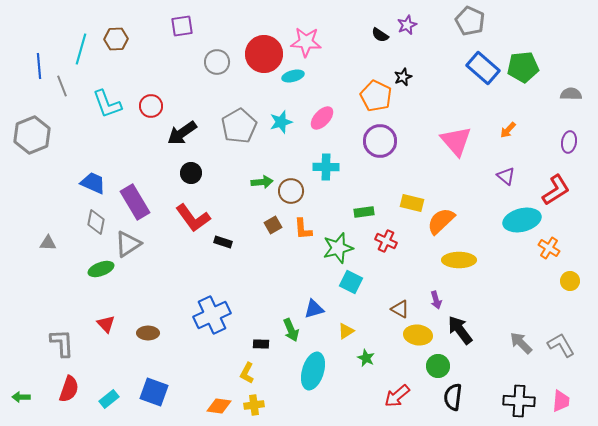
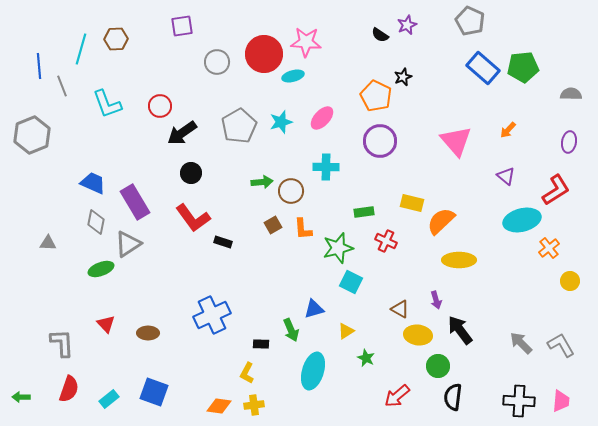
red circle at (151, 106): moved 9 px right
orange cross at (549, 248): rotated 20 degrees clockwise
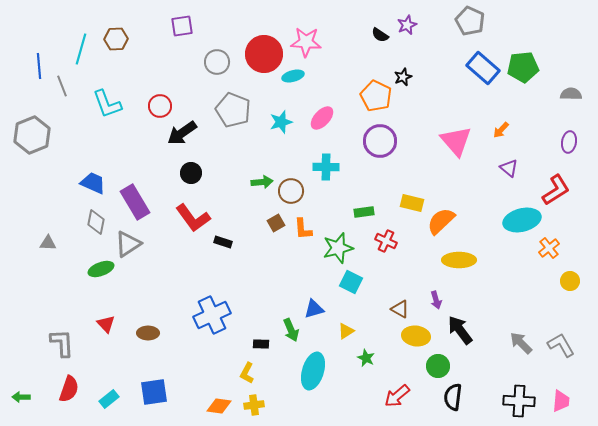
gray pentagon at (239, 126): moved 6 px left, 16 px up; rotated 20 degrees counterclockwise
orange arrow at (508, 130): moved 7 px left
purple triangle at (506, 176): moved 3 px right, 8 px up
brown square at (273, 225): moved 3 px right, 2 px up
yellow ellipse at (418, 335): moved 2 px left, 1 px down
blue square at (154, 392): rotated 28 degrees counterclockwise
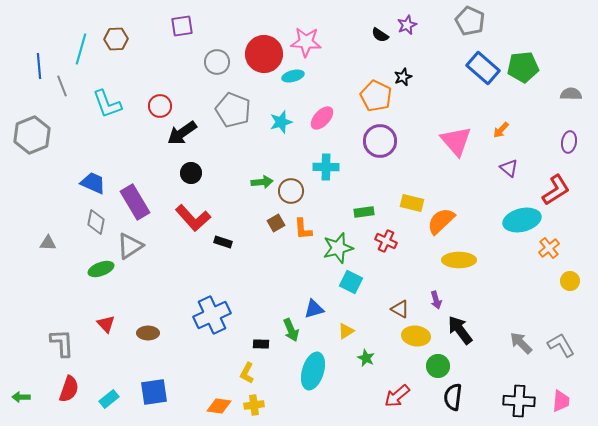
red L-shape at (193, 218): rotated 6 degrees counterclockwise
gray triangle at (128, 244): moved 2 px right, 2 px down
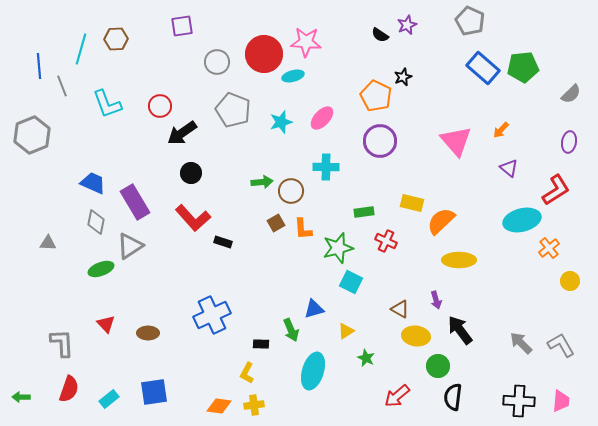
gray semicircle at (571, 94): rotated 135 degrees clockwise
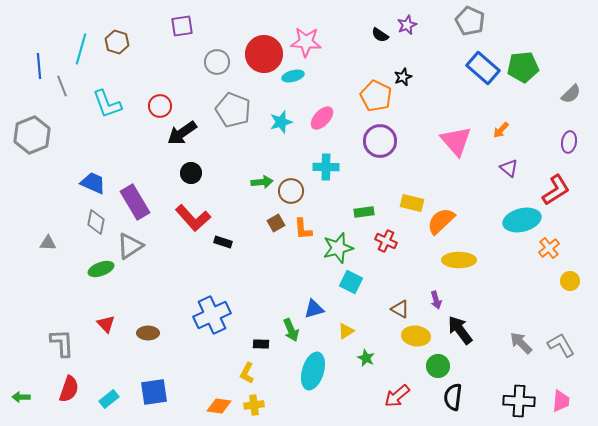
brown hexagon at (116, 39): moved 1 px right, 3 px down; rotated 20 degrees clockwise
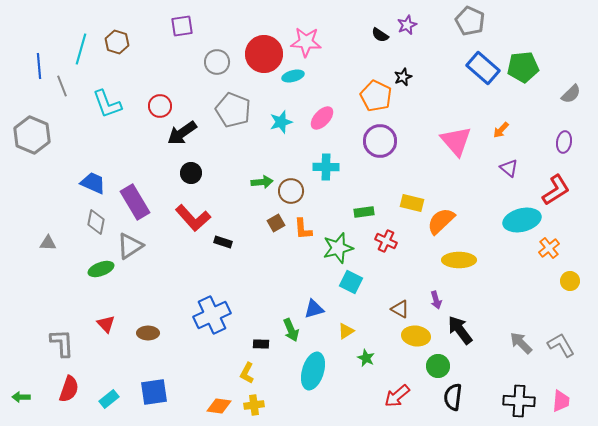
gray hexagon at (32, 135): rotated 15 degrees counterclockwise
purple ellipse at (569, 142): moved 5 px left
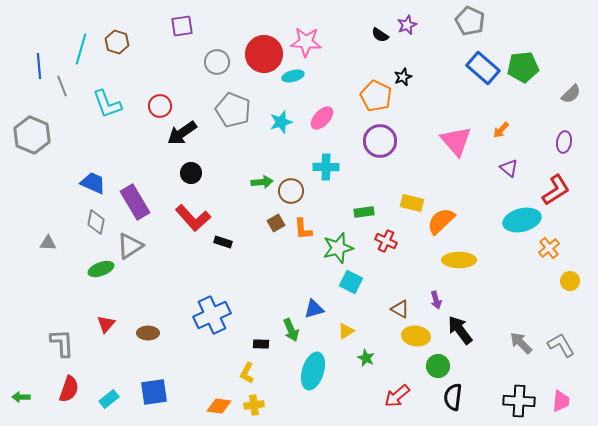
red triangle at (106, 324): rotated 24 degrees clockwise
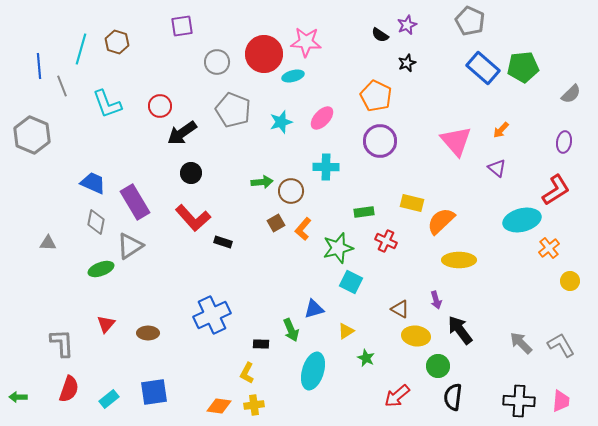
black star at (403, 77): moved 4 px right, 14 px up
purple triangle at (509, 168): moved 12 px left
orange L-shape at (303, 229): rotated 45 degrees clockwise
green arrow at (21, 397): moved 3 px left
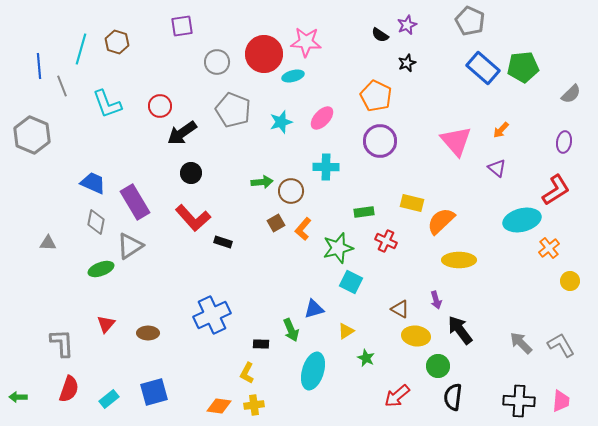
blue square at (154, 392): rotated 8 degrees counterclockwise
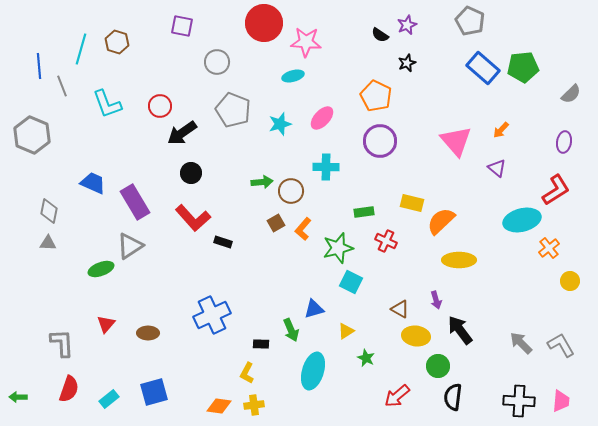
purple square at (182, 26): rotated 20 degrees clockwise
red circle at (264, 54): moved 31 px up
cyan star at (281, 122): moved 1 px left, 2 px down
gray diamond at (96, 222): moved 47 px left, 11 px up
